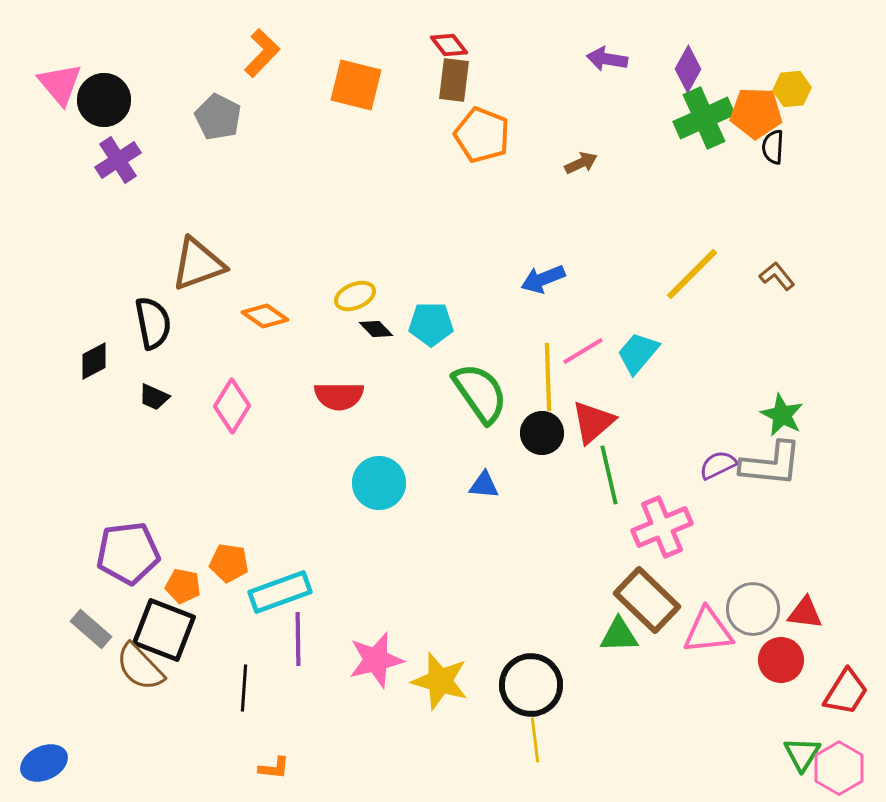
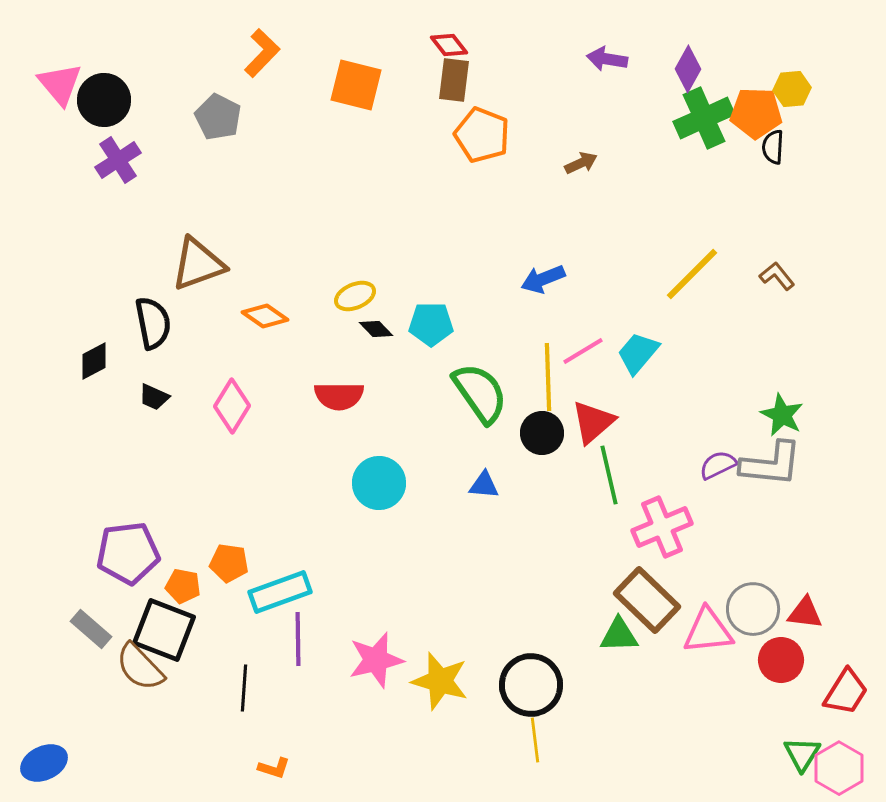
orange L-shape at (274, 768): rotated 12 degrees clockwise
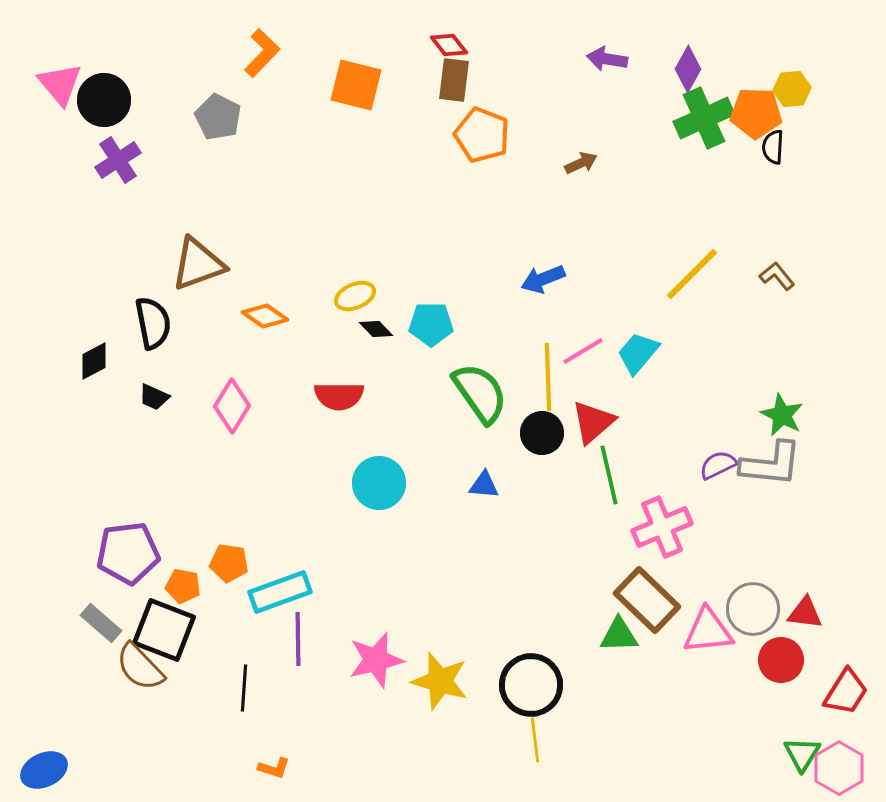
gray rectangle at (91, 629): moved 10 px right, 6 px up
blue ellipse at (44, 763): moved 7 px down
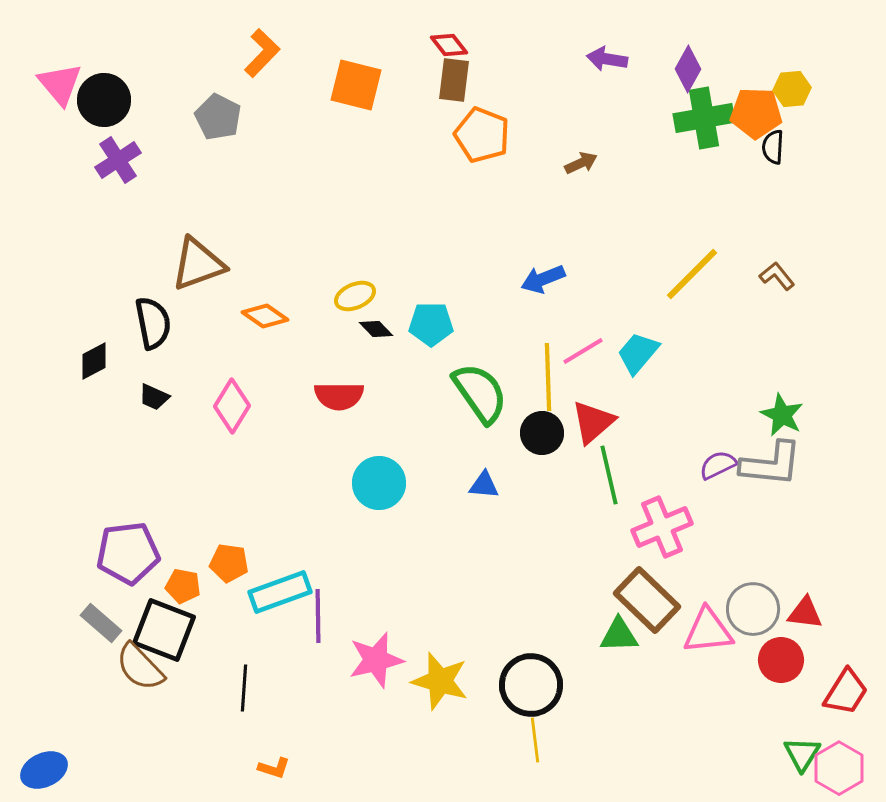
green cross at (704, 118): rotated 14 degrees clockwise
purple line at (298, 639): moved 20 px right, 23 px up
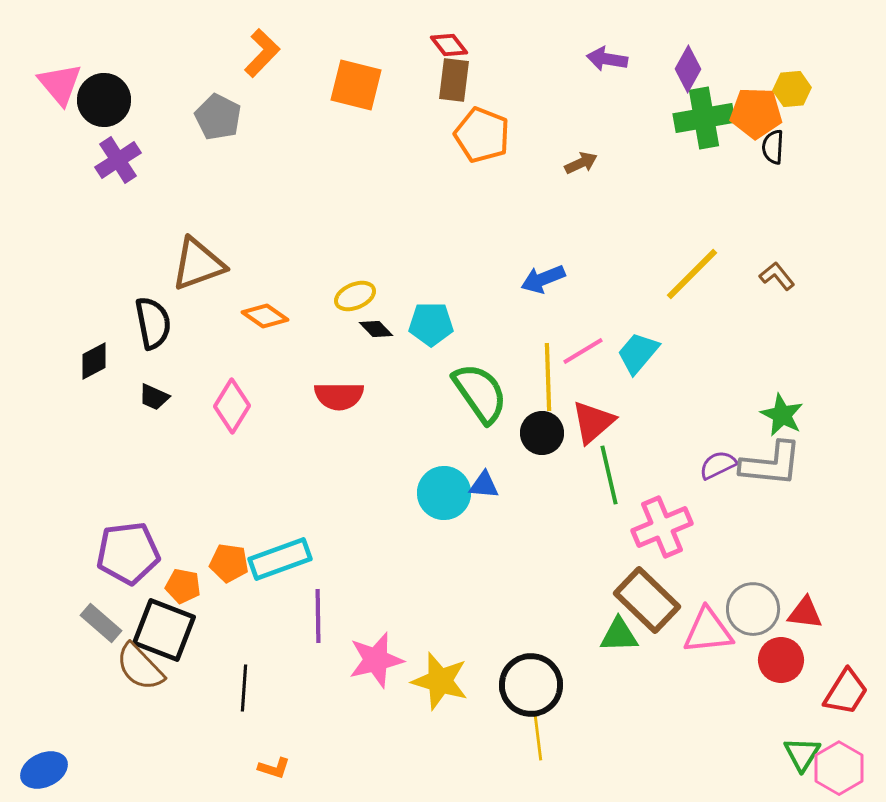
cyan circle at (379, 483): moved 65 px right, 10 px down
cyan rectangle at (280, 592): moved 33 px up
yellow line at (535, 740): moved 3 px right, 2 px up
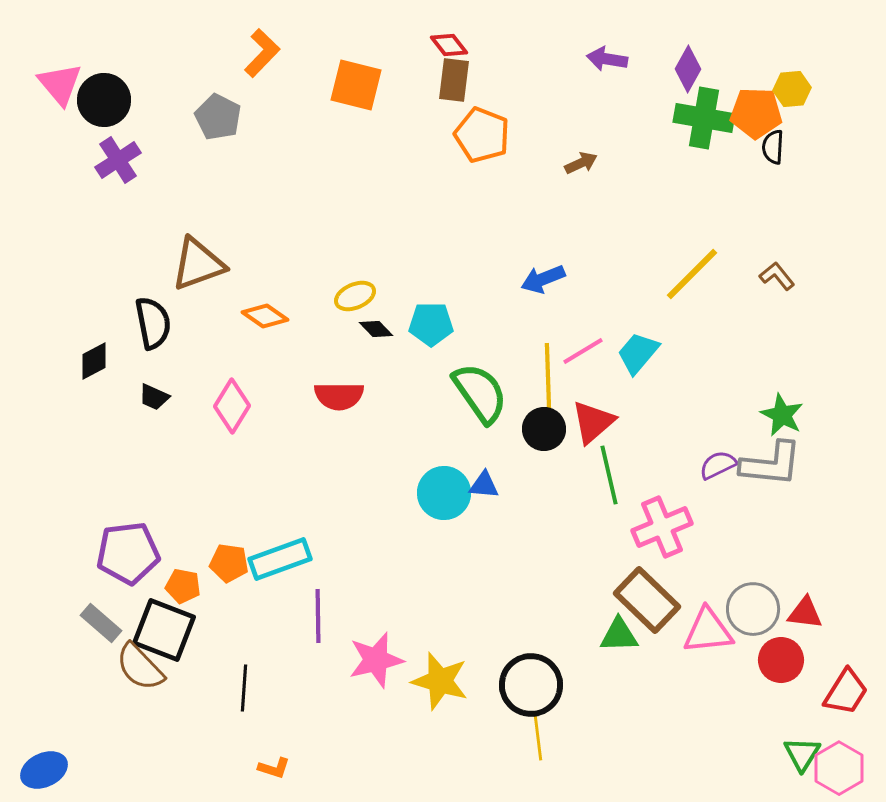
green cross at (704, 118): rotated 20 degrees clockwise
black circle at (542, 433): moved 2 px right, 4 px up
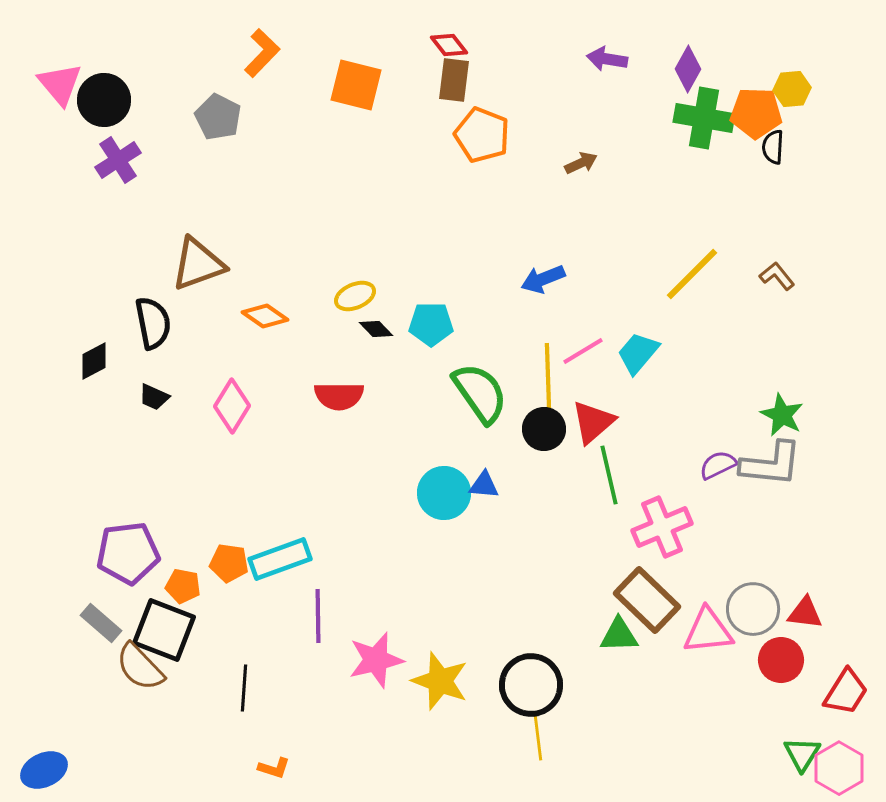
yellow star at (440, 681): rotated 4 degrees clockwise
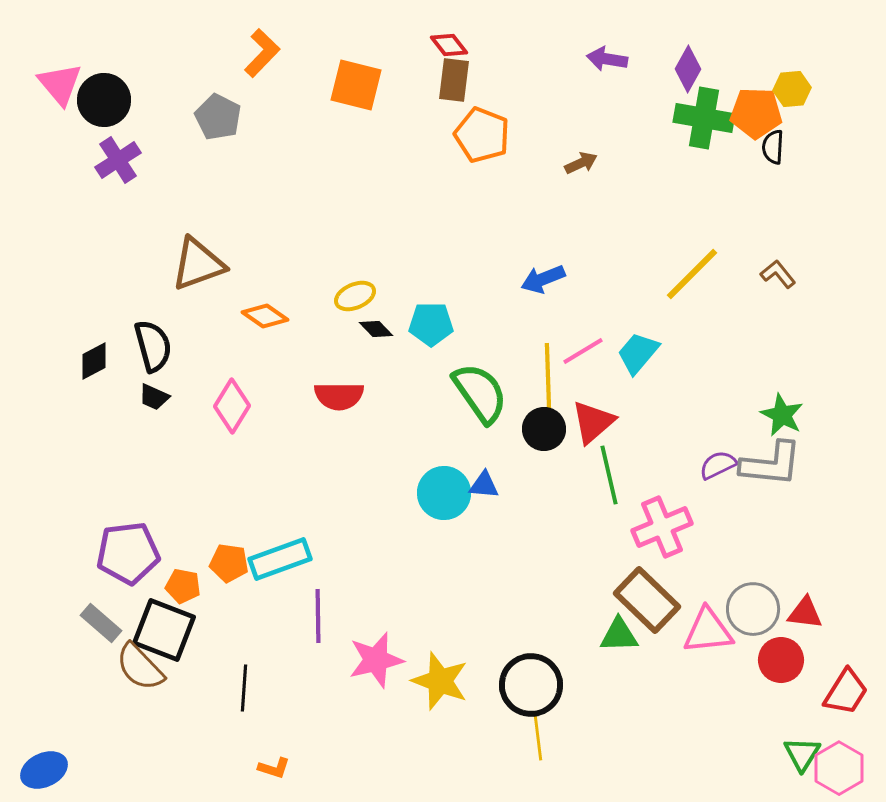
brown L-shape at (777, 276): moved 1 px right, 2 px up
black semicircle at (153, 323): moved 23 px down; rotated 4 degrees counterclockwise
